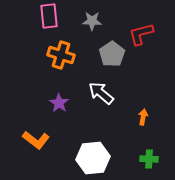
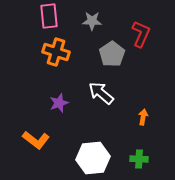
red L-shape: rotated 128 degrees clockwise
orange cross: moved 5 px left, 3 px up
purple star: rotated 18 degrees clockwise
green cross: moved 10 px left
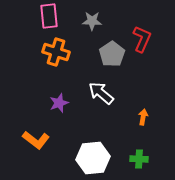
red L-shape: moved 1 px right, 5 px down
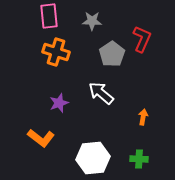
orange L-shape: moved 5 px right, 2 px up
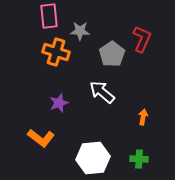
gray star: moved 12 px left, 10 px down
white arrow: moved 1 px right, 1 px up
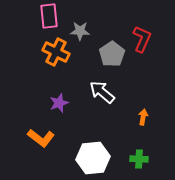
orange cross: rotated 8 degrees clockwise
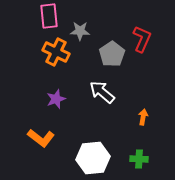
purple star: moved 3 px left, 4 px up
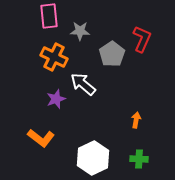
orange cross: moved 2 px left, 5 px down
white arrow: moved 19 px left, 8 px up
orange arrow: moved 7 px left, 3 px down
white hexagon: rotated 20 degrees counterclockwise
